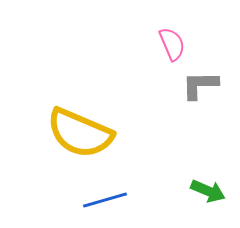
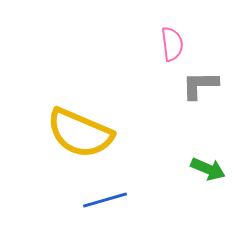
pink semicircle: rotated 16 degrees clockwise
green arrow: moved 22 px up
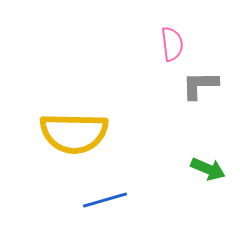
yellow semicircle: moved 6 px left; rotated 22 degrees counterclockwise
